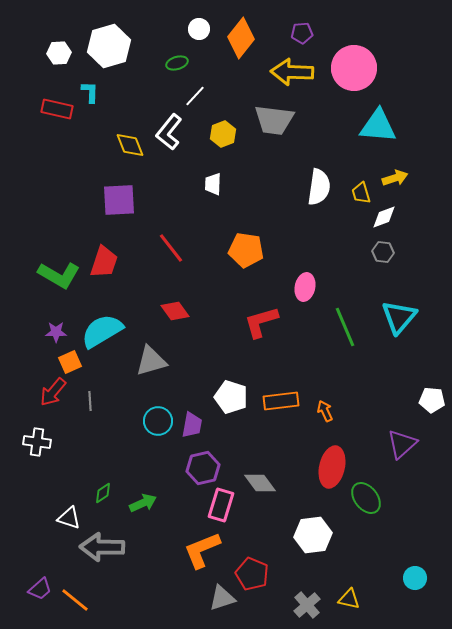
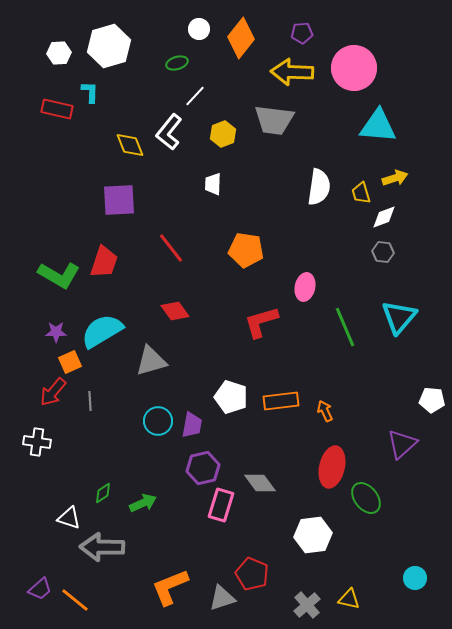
orange L-shape at (202, 550): moved 32 px left, 37 px down
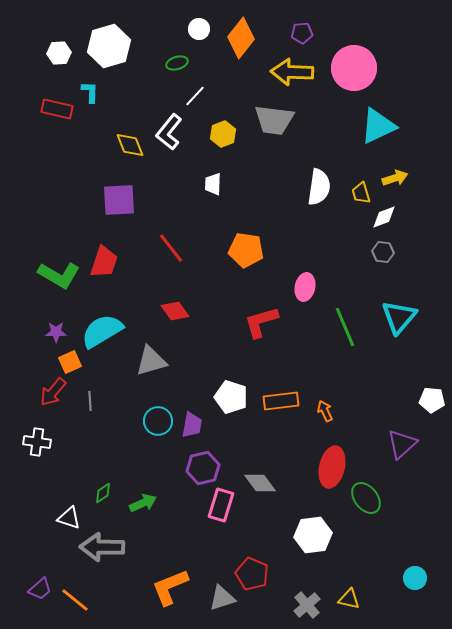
cyan triangle at (378, 126): rotated 30 degrees counterclockwise
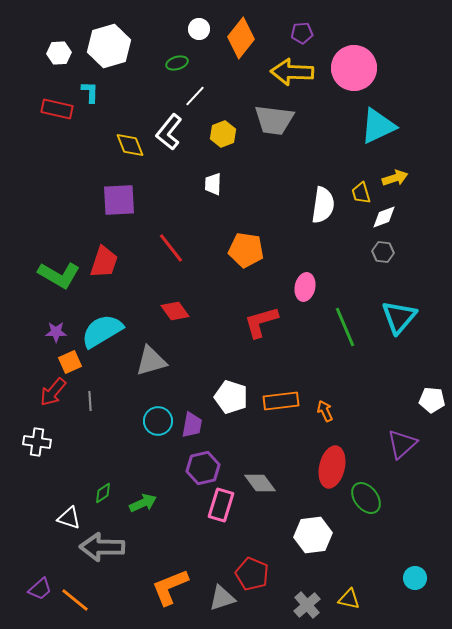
white semicircle at (319, 187): moved 4 px right, 18 px down
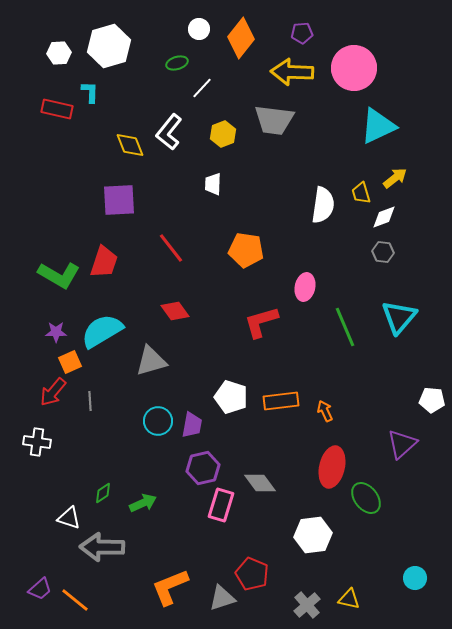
white line at (195, 96): moved 7 px right, 8 px up
yellow arrow at (395, 178): rotated 20 degrees counterclockwise
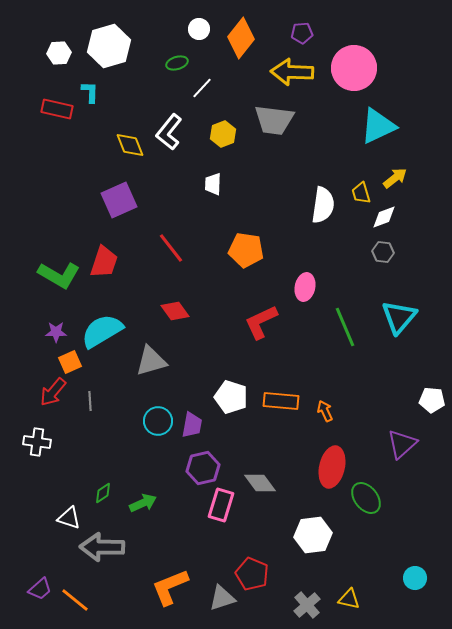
purple square at (119, 200): rotated 21 degrees counterclockwise
red L-shape at (261, 322): rotated 9 degrees counterclockwise
orange rectangle at (281, 401): rotated 12 degrees clockwise
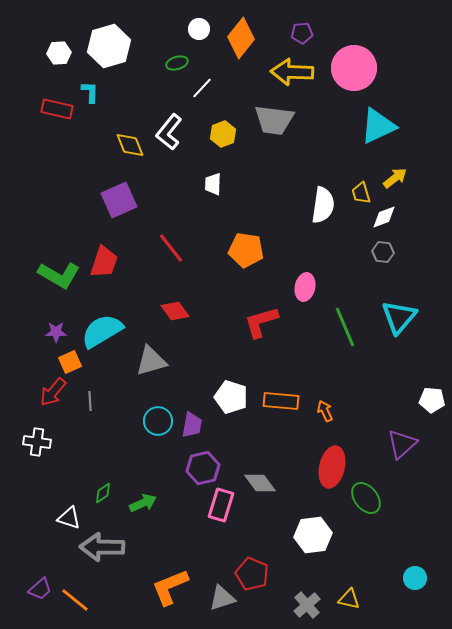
red L-shape at (261, 322): rotated 9 degrees clockwise
